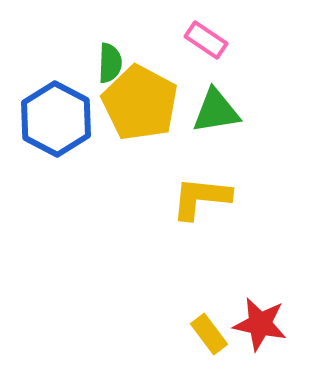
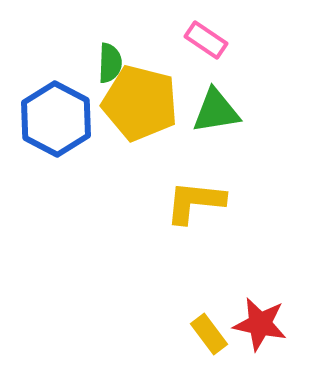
yellow pentagon: rotated 14 degrees counterclockwise
yellow L-shape: moved 6 px left, 4 px down
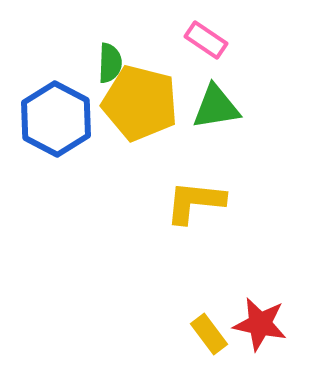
green triangle: moved 4 px up
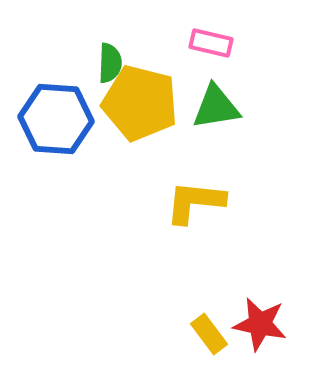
pink rectangle: moved 5 px right, 3 px down; rotated 21 degrees counterclockwise
blue hexagon: rotated 24 degrees counterclockwise
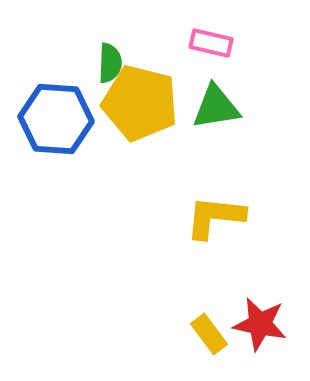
yellow L-shape: moved 20 px right, 15 px down
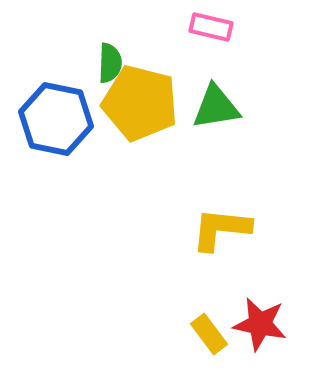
pink rectangle: moved 16 px up
blue hexagon: rotated 8 degrees clockwise
yellow L-shape: moved 6 px right, 12 px down
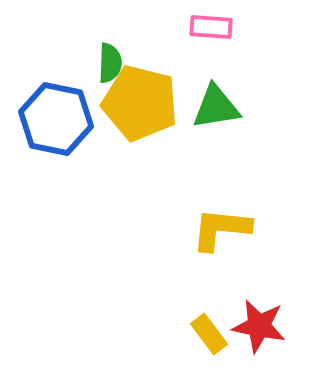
pink rectangle: rotated 9 degrees counterclockwise
red star: moved 1 px left, 2 px down
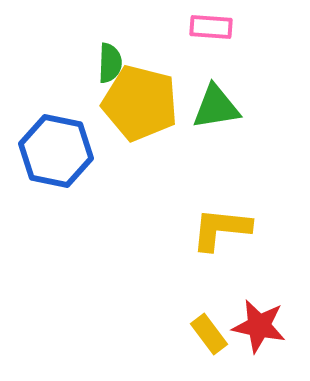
blue hexagon: moved 32 px down
